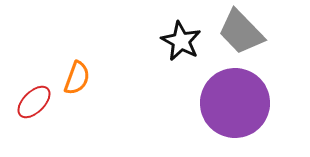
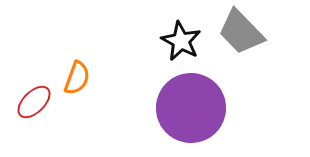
purple circle: moved 44 px left, 5 px down
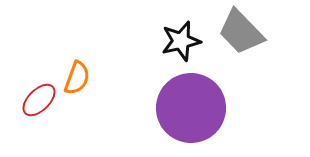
black star: rotated 30 degrees clockwise
red ellipse: moved 5 px right, 2 px up
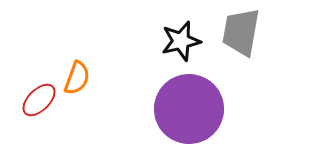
gray trapezoid: rotated 54 degrees clockwise
purple circle: moved 2 px left, 1 px down
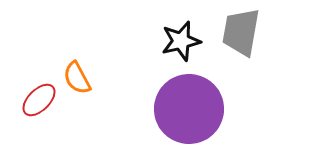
orange semicircle: rotated 132 degrees clockwise
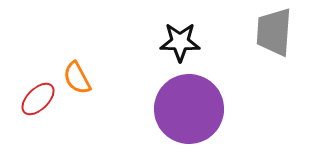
gray trapezoid: moved 33 px right; rotated 6 degrees counterclockwise
black star: moved 1 px left, 1 px down; rotated 15 degrees clockwise
red ellipse: moved 1 px left, 1 px up
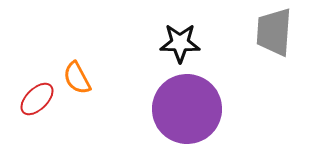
black star: moved 1 px down
red ellipse: moved 1 px left
purple circle: moved 2 px left
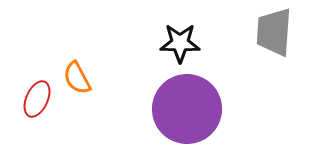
red ellipse: rotated 21 degrees counterclockwise
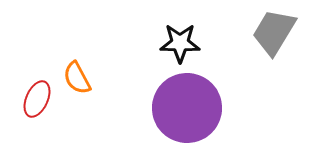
gray trapezoid: rotated 27 degrees clockwise
purple circle: moved 1 px up
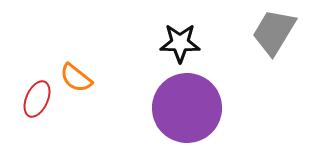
orange semicircle: moved 1 px left; rotated 24 degrees counterclockwise
